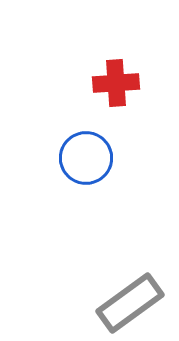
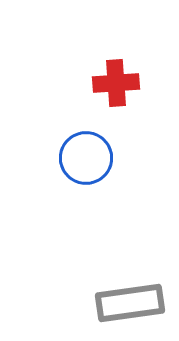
gray rectangle: rotated 28 degrees clockwise
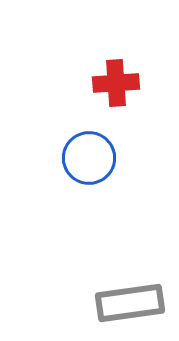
blue circle: moved 3 px right
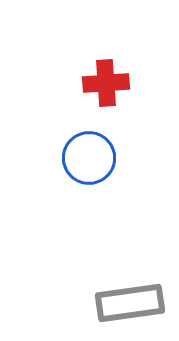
red cross: moved 10 px left
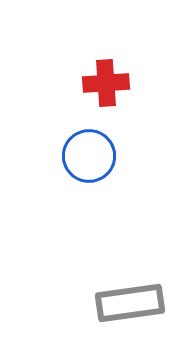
blue circle: moved 2 px up
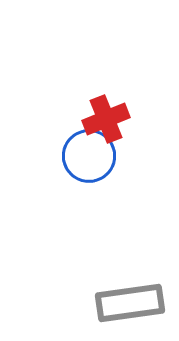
red cross: moved 36 px down; rotated 18 degrees counterclockwise
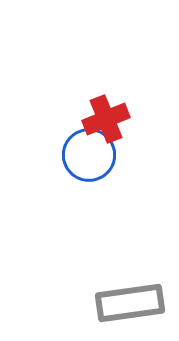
blue circle: moved 1 px up
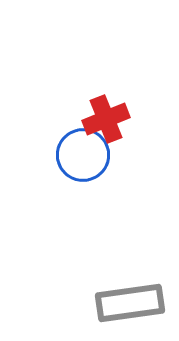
blue circle: moved 6 px left
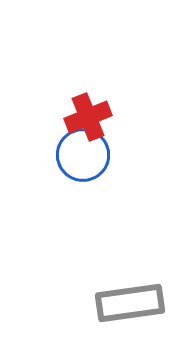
red cross: moved 18 px left, 2 px up
